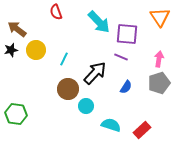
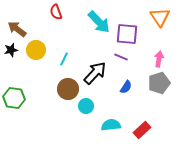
green hexagon: moved 2 px left, 16 px up
cyan semicircle: rotated 24 degrees counterclockwise
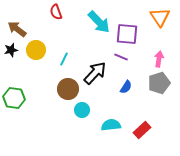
cyan circle: moved 4 px left, 4 px down
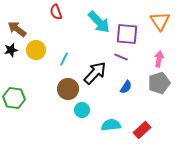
orange triangle: moved 4 px down
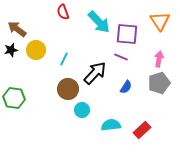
red semicircle: moved 7 px right
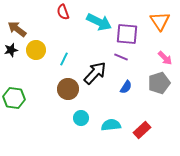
cyan arrow: rotated 20 degrees counterclockwise
pink arrow: moved 6 px right, 1 px up; rotated 126 degrees clockwise
cyan circle: moved 1 px left, 8 px down
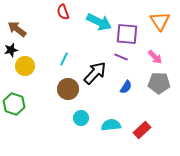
yellow circle: moved 11 px left, 16 px down
pink arrow: moved 10 px left, 1 px up
gray pentagon: rotated 20 degrees clockwise
green hexagon: moved 6 px down; rotated 10 degrees clockwise
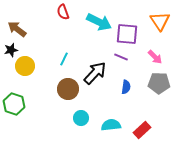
blue semicircle: rotated 24 degrees counterclockwise
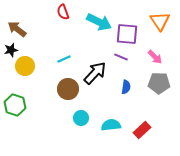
cyan line: rotated 40 degrees clockwise
green hexagon: moved 1 px right, 1 px down
